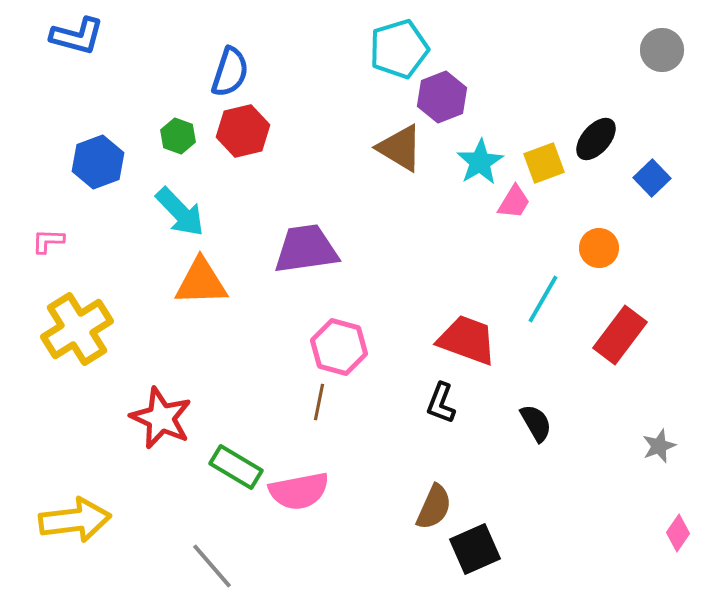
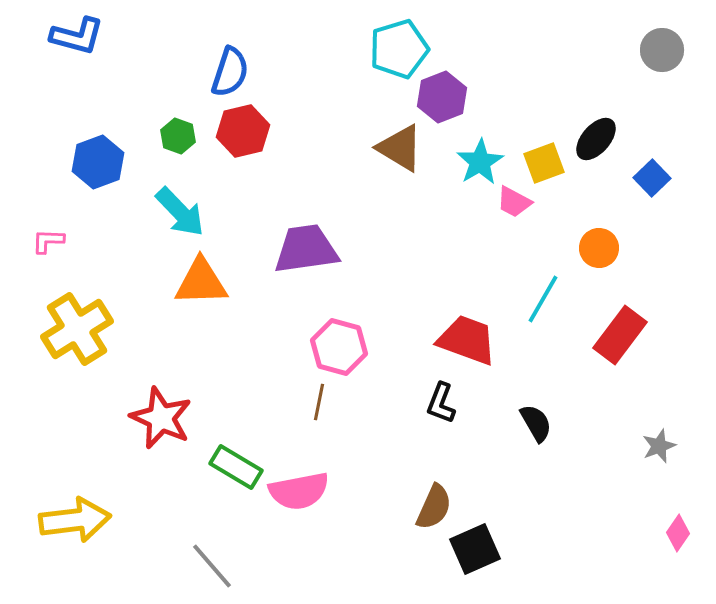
pink trapezoid: rotated 87 degrees clockwise
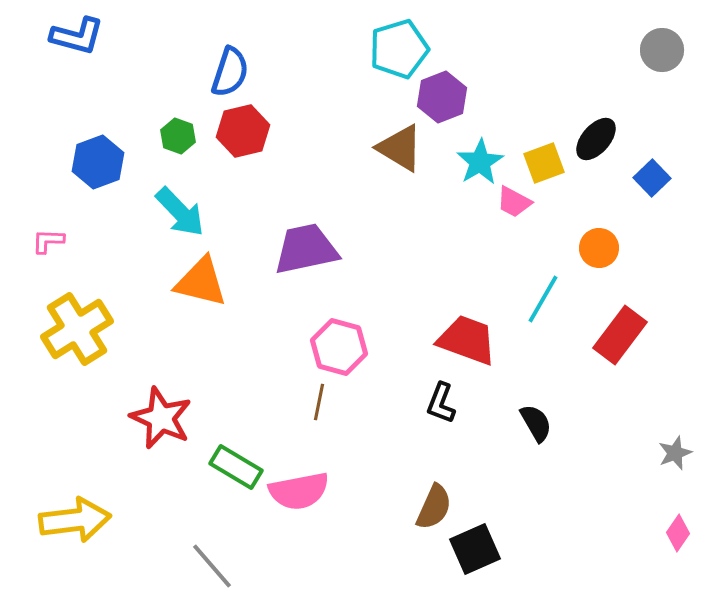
purple trapezoid: rotated 4 degrees counterclockwise
orange triangle: rotated 16 degrees clockwise
gray star: moved 16 px right, 7 px down
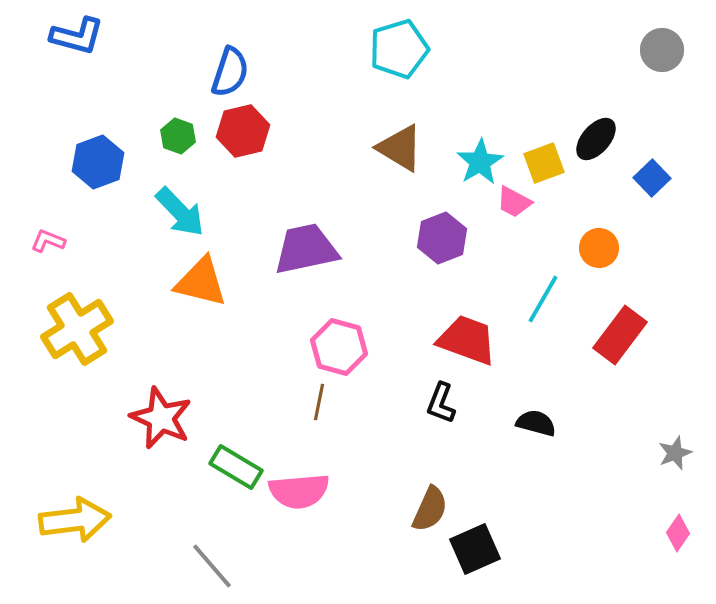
purple hexagon: moved 141 px down
pink L-shape: rotated 20 degrees clockwise
black semicircle: rotated 45 degrees counterclockwise
pink semicircle: rotated 6 degrees clockwise
brown semicircle: moved 4 px left, 2 px down
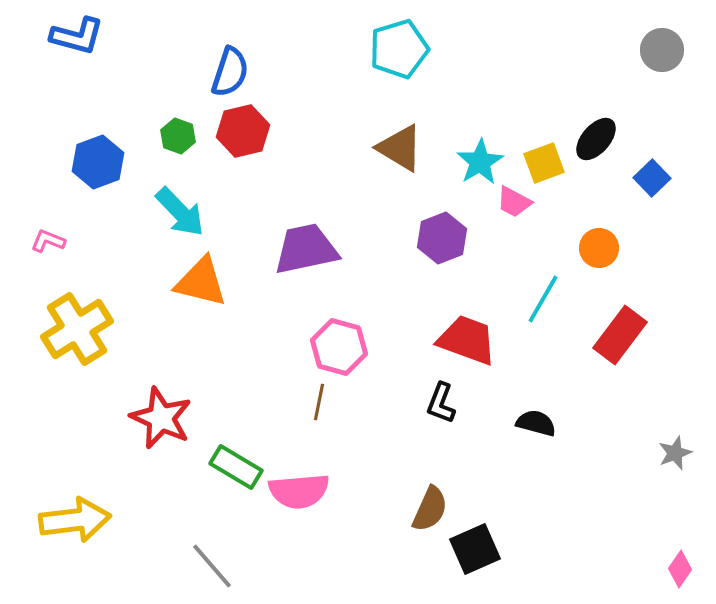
pink diamond: moved 2 px right, 36 px down
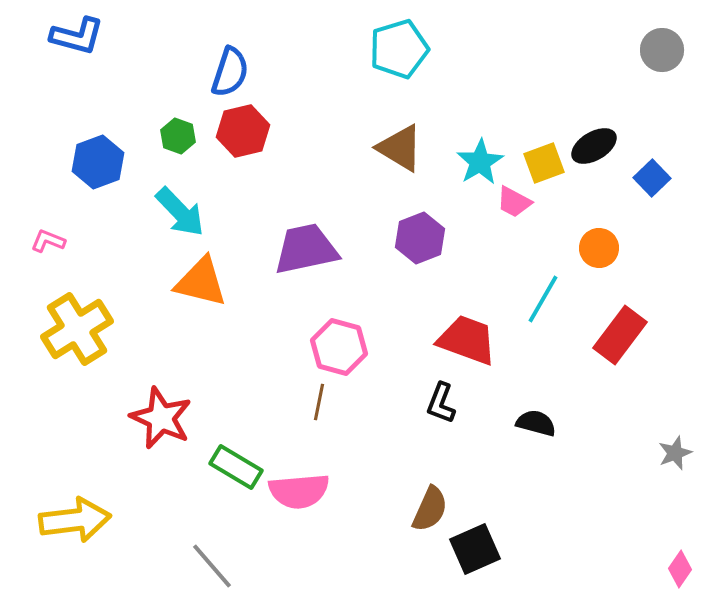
black ellipse: moved 2 px left, 7 px down; rotated 18 degrees clockwise
purple hexagon: moved 22 px left
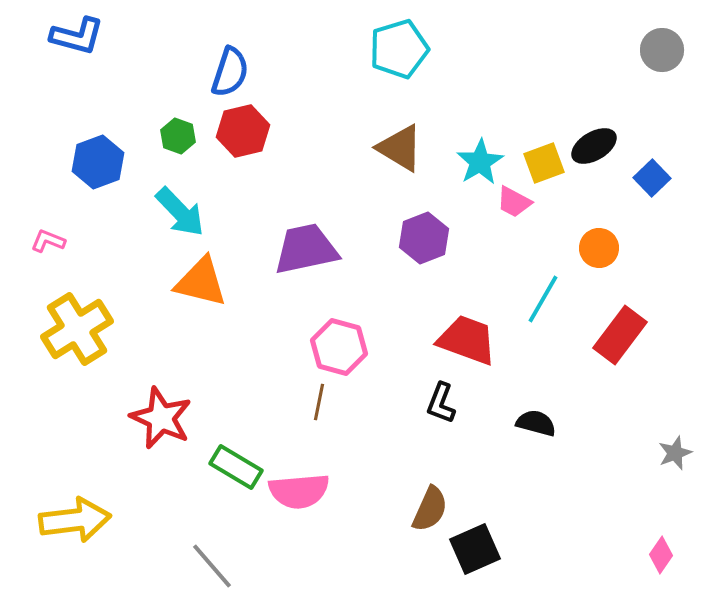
purple hexagon: moved 4 px right
pink diamond: moved 19 px left, 14 px up
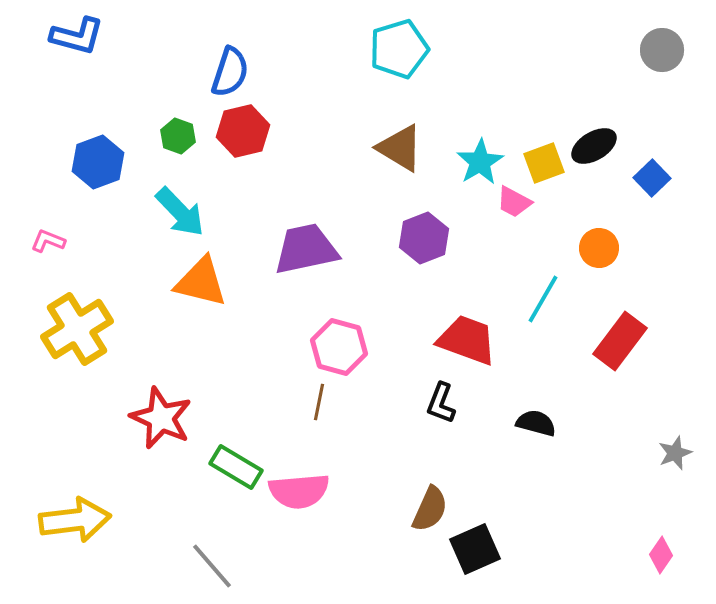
red rectangle: moved 6 px down
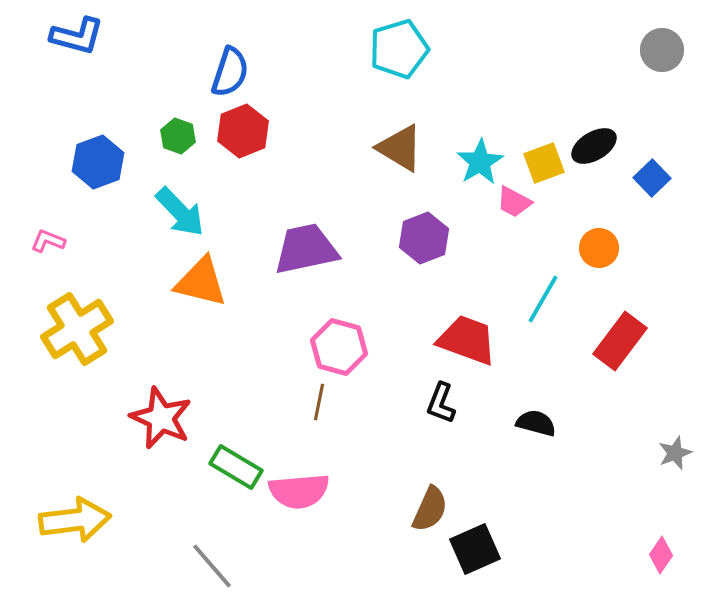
red hexagon: rotated 9 degrees counterclockwise
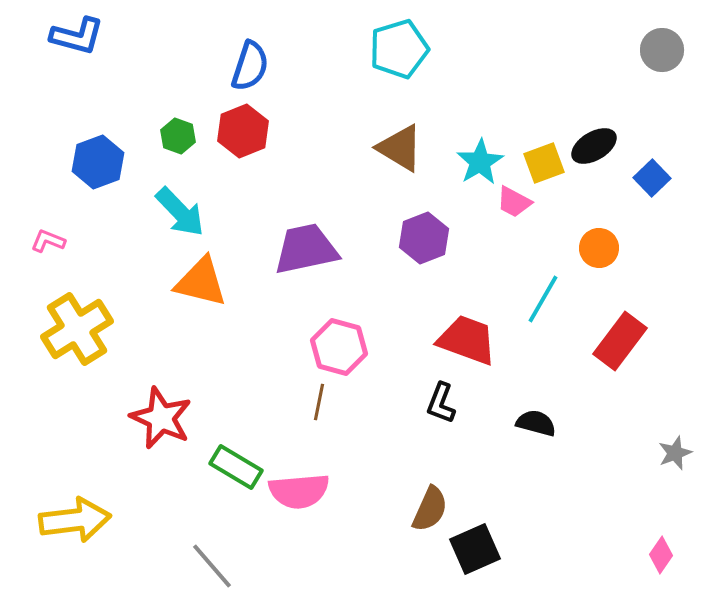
blue semicircle: moved 20 px right, 6 px up
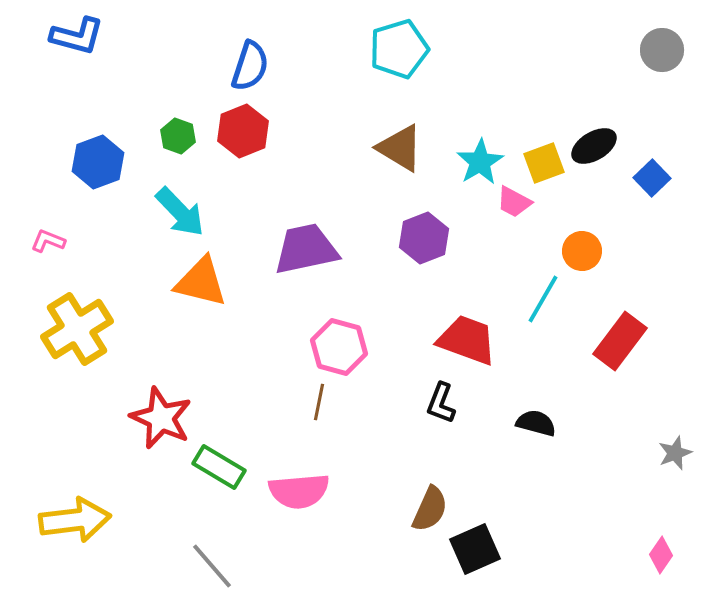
orange circle: moved 17 px left, 3 px down
green rectangle: moved 17 px left
